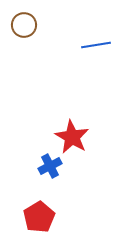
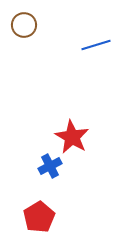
blue line: rotated 8 degrees counterclockwise
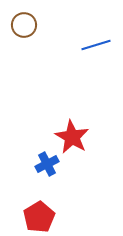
blue cross: moved 3 px left, 2 px up
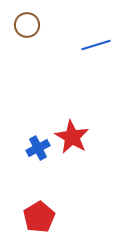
brown circle: moved 3 px right
blue cross: moved 9 px left, 16 px up
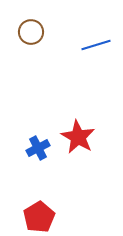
brown circle: moved 4 px right, 7 px down
red star: moved 6 px right
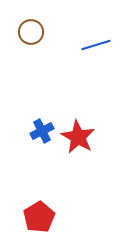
blue cross: moved 4 px right, 17 px up
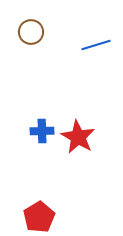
blue cross: rotated 25 degrees clockwise
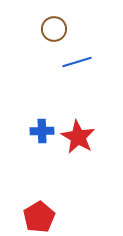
brown circle: moved 23 px right, 3 px up
blue line: moved 19 px left, 17 px down
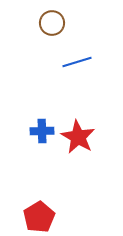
brown circle: moved 2 px left, 6 px up
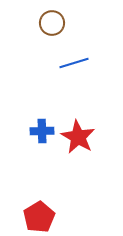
blue line: moved 3 px left, 1 px down
